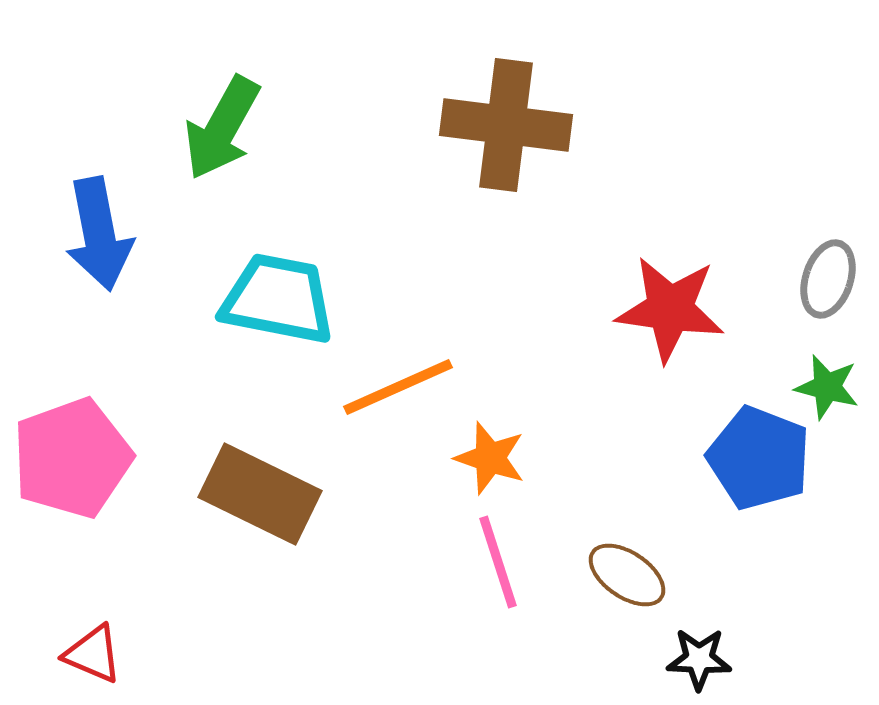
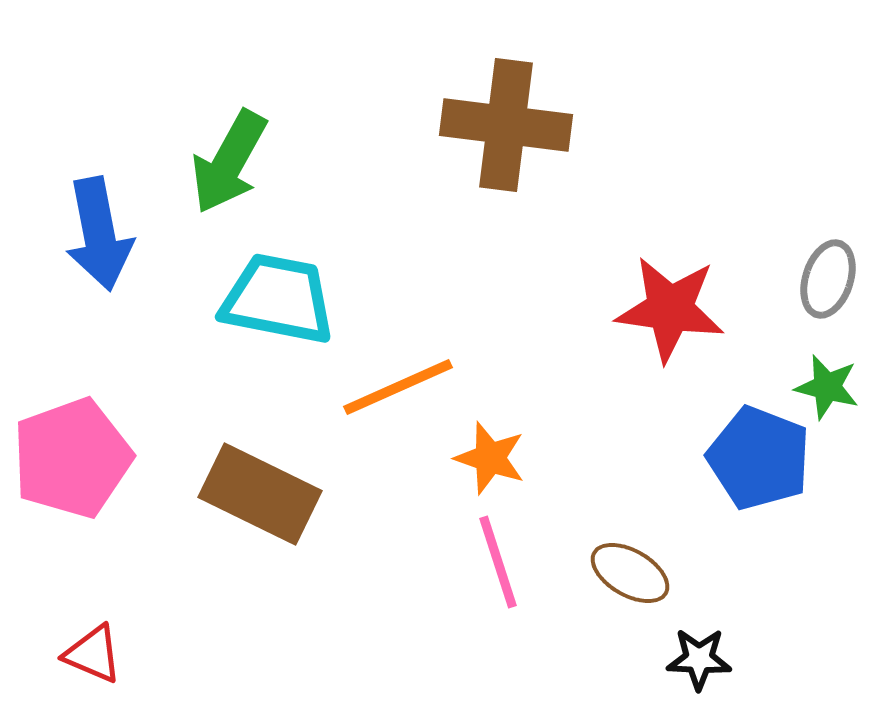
green arrow: moved 7 px right, 34 px down
brown ellipse: moved 3 px right, 2 px up; rotated 4 degrees counterclockwise
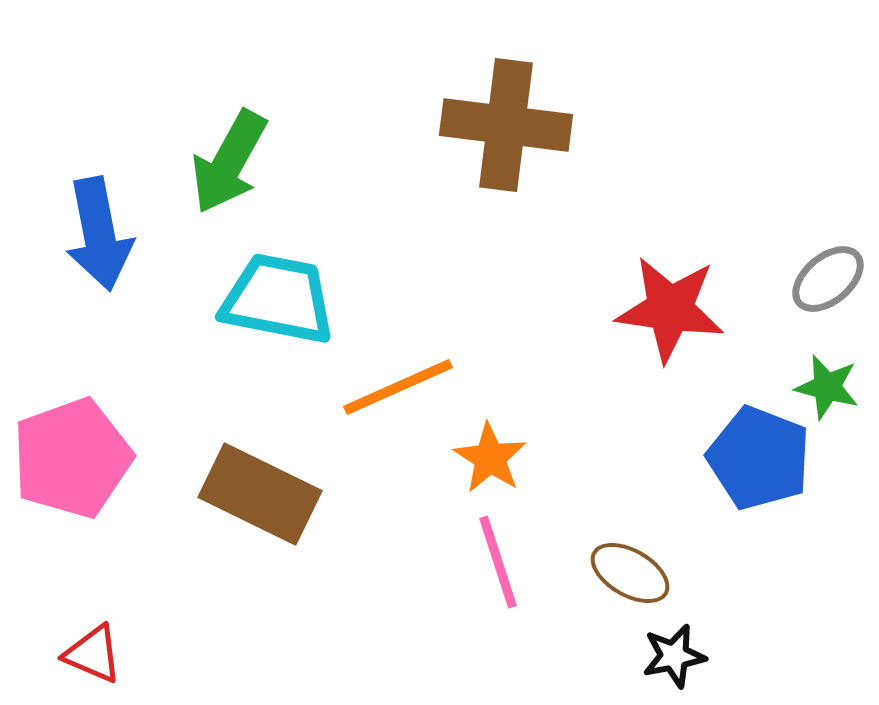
gray ellipse: rotated 32 degrees clockwise
orange star: rotated 14 degrees clockwise
black star: moved 25 px left, 3 px up; rotated 14 degrees counterclockwise
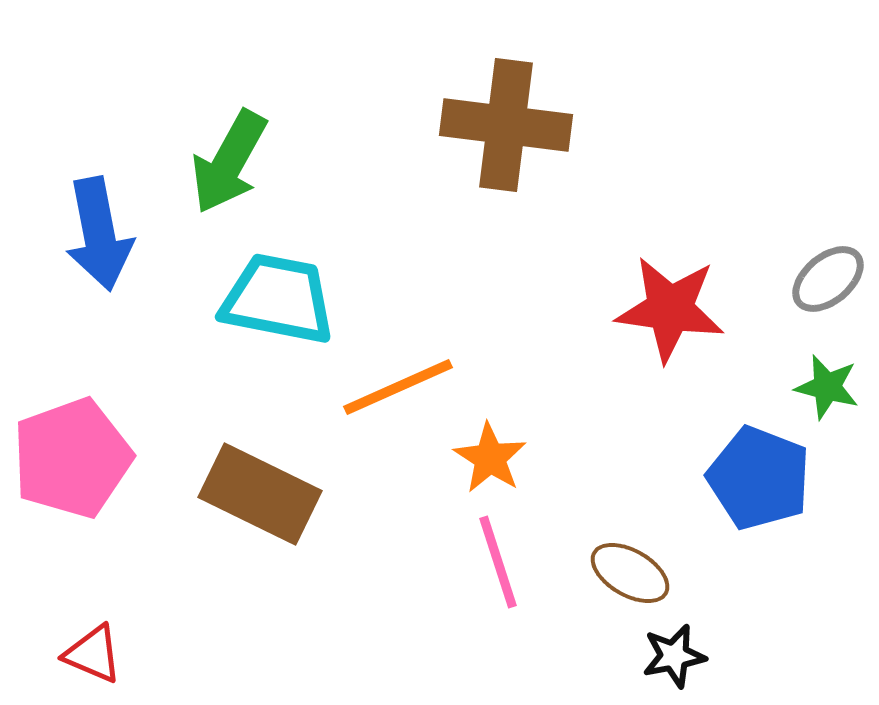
blue pentagon: moved 20 px down
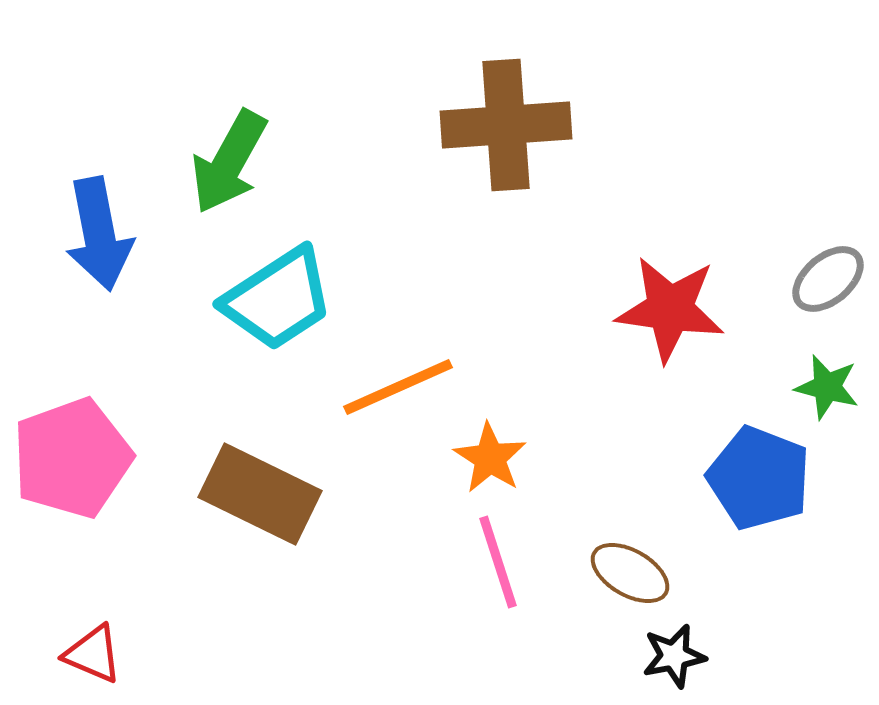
brown cross: rotated 11 degrees counterclockwise
cyan trapezoid: rotated 136 degrees clockwise
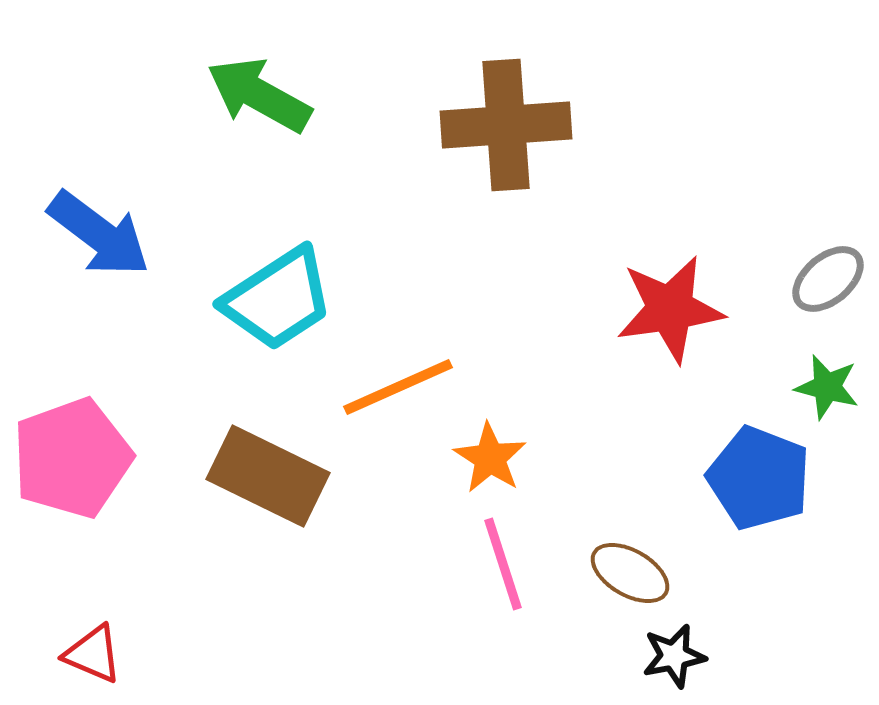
green arrow: moved 30 px right, 67 px up; rotated 90 degrees clockwise
blue arrow: rotated 42 degrees counterclockwise
red star: rotated 16 degrees counterclockwise
brown rectangle: moved 8 px right, 18 px up
pink line: moved 5 px right, 2 px down
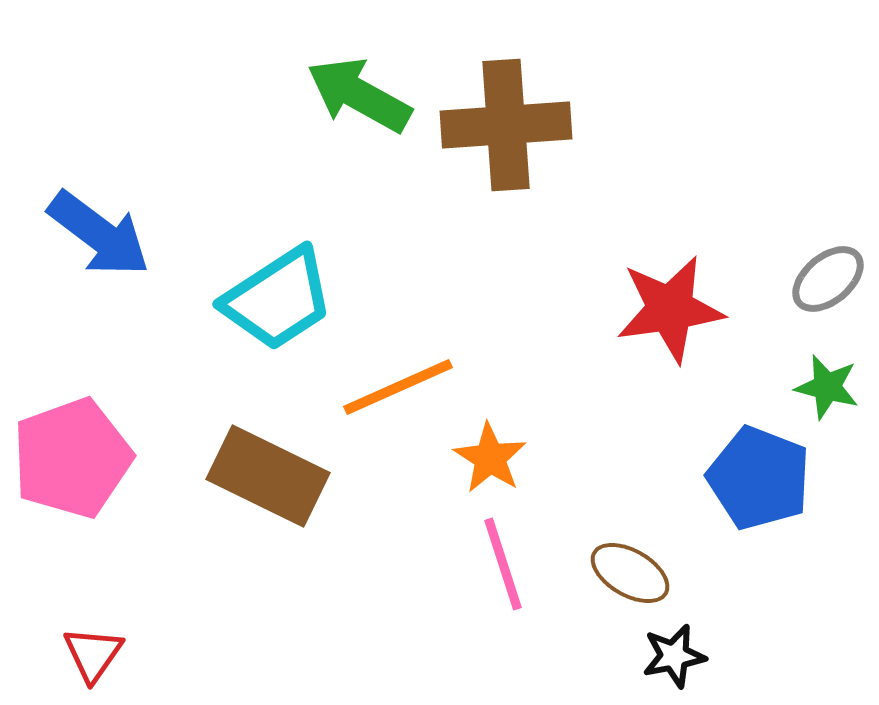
green arrow: moved 100 px right
red triangle: rotated 42 degrees clockwise
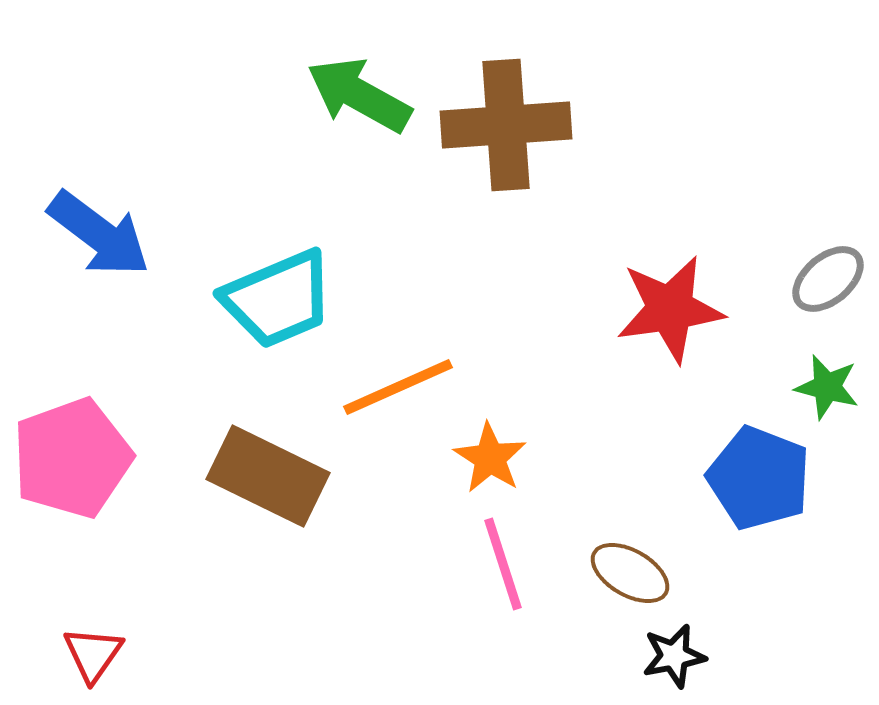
cyan trapezoid: rotated 10 degrees clockwise
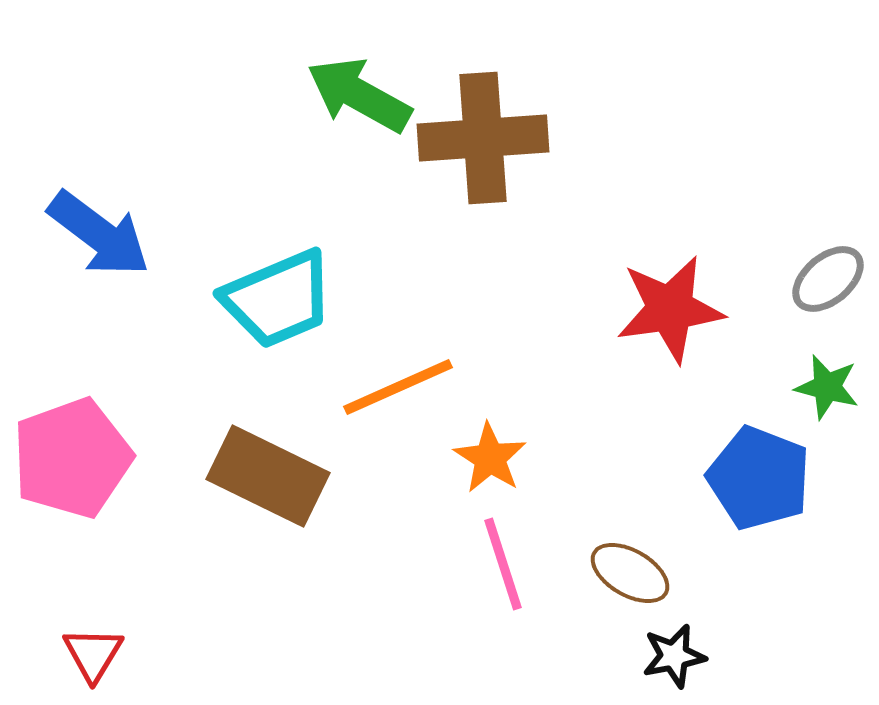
brown cross: moved 23 px left, 13 px down
red triangle: rotated 4 degrees counterclockwise
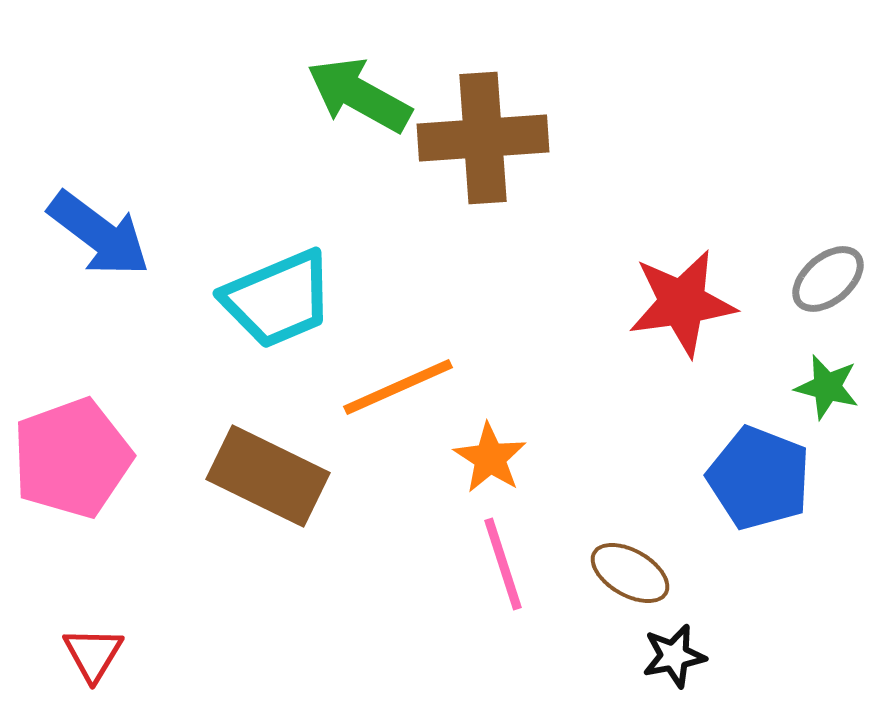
red star: moved 12 px right, 6 px up
